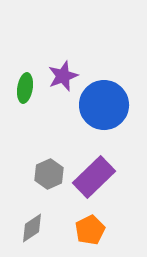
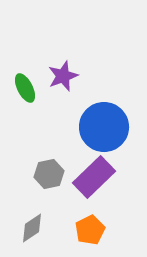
green ellipse: rotated 36 degrees counterclockwise
blue circle: moved 22 px down
gray hexagon: rotated 12 degrees clockwise
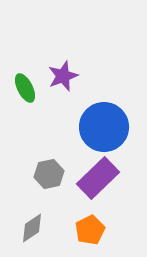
purple rectangle: moved 4 px right, 1 px down
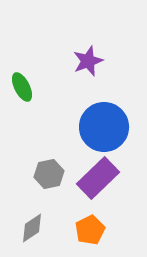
purple star: moved 25 px right, 15 px up
green ellipse: moved 3 px left, 1 px up
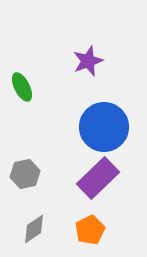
gray hexagon: moved 24 px left
gray diamond: moved 2 px right, 1 px down
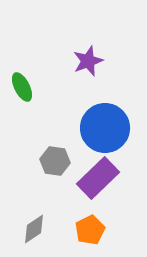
blue circle: moved 1 px right, 1 px down
gray hexagon: moved 30 px right, 13 px up; rotated 20 degrees clockwise
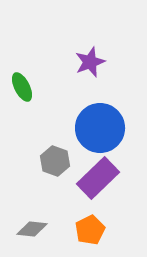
purple star: moved 2 px right, 1 px down
blue circle: moved 5 px left
gray hexagon: rotated 12 degrees clockwise
gray diamond: moved 2 px left; rotated 40 degrees clockwise
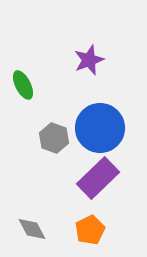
purple star: moved 1 px left, 2 px up
green ellipse: moved 1 px right, 2 px up
gray hexagon: moved 1 px left, 23 px up
gray diamond: rotated 56 degrees clockwise
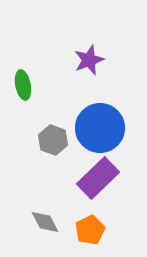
green ellipse: rotated 16 degrees clockwise
gray hexagon: moved 1 px left, 2 px down
gray diamond: moved 13 px right, 7 px up
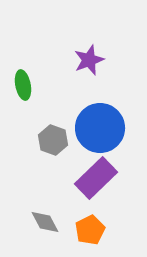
purple rectangle: moved 2 px left
